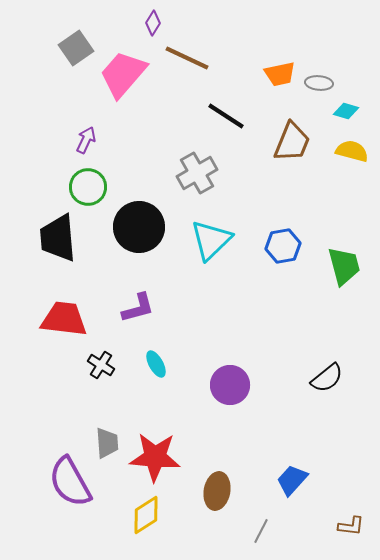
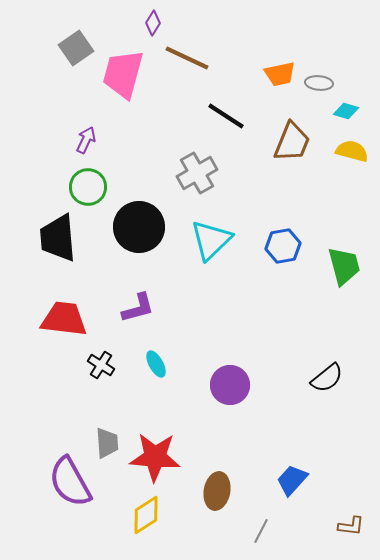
pink trapezoid: rotated 26 degrees counterclockwise
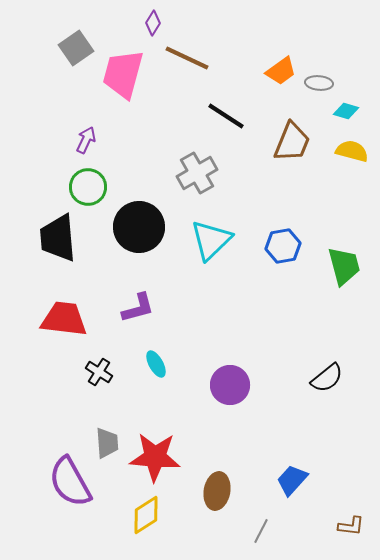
orange trapezoid: moved 1 px right, 3 px up; rotated 24 degrees counterclockwise
black cross: moved 2 px left, 7 px down
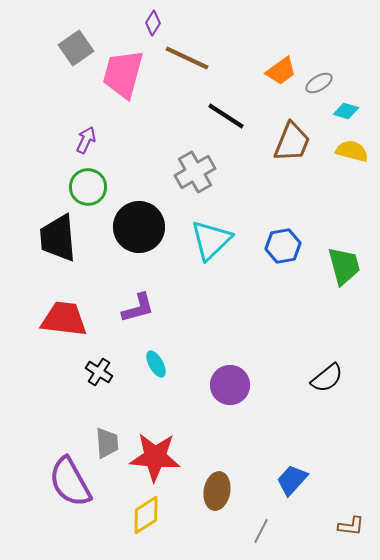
gray ellipse: rotated 36 degrees counterclockwise
gray cross: moved 2 px left, 1 px up
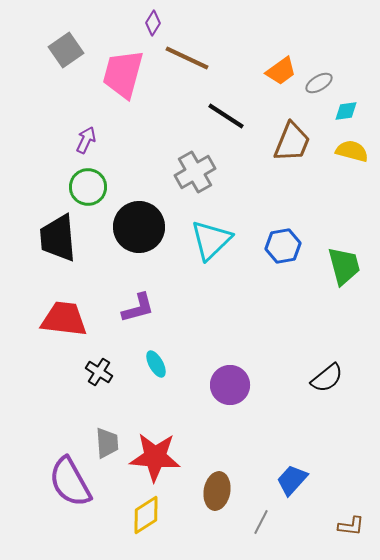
gray square: moved 10 px left, 2 px down
cyan diamond: rotated 25 degrees counterclockwise
gray line: moved 9 px up
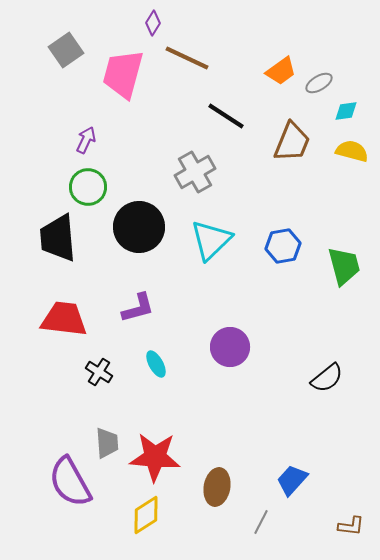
purple circle: moved 38 px up
brown ellipse: moved 4 px up
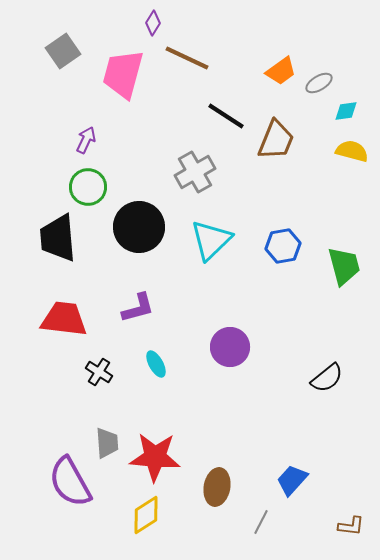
gray square: moved 3 px left, 1 px down
brown trapezoid: moved 16 px left, 2 px up
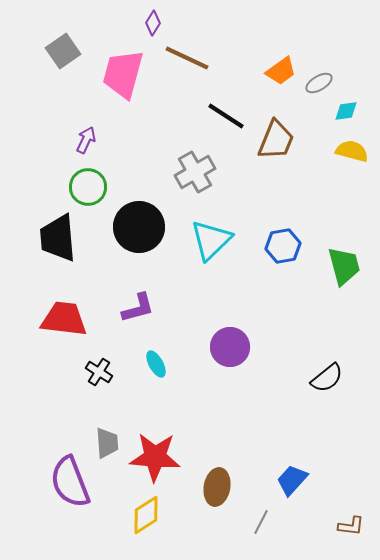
purple semicircle: rotated 8 degrees clockwise
